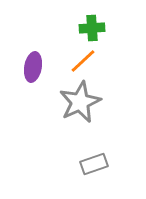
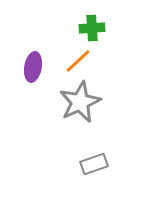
orange line: moved 5 px left
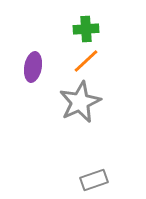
green cross: moved 6 px left, 1 px down
orange line: moved 8 px right
gray rectangle: moved 16 px down
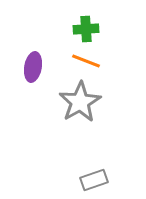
orange line: rotated 64 degrees clockwise
gray star: rotated 6 degrees counterclockwise
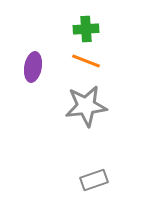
gray star: moved 6 px right, 4 px down; rotated 24 degrees clockwise
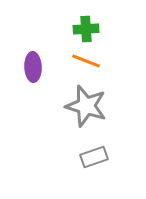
purple ellipse: rotated 12 degrees counterclockwise
gray star: rotated 24 degrees clockwise
gray rectangle: moved 23 px up
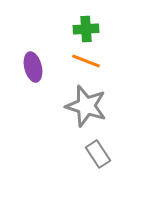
purple ellipse: rotated 12 degrees counterclockwise
gray rectangle: moved 4 px right, 3 px up; rotated 76 degrees clockwise
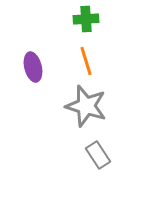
green cross: moved 10 px up
orange line: rotated 52 degrees clockwise
gray rectangle: moved 1 px down
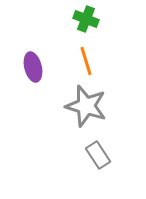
green cross: rotated 25 degrees clockwise
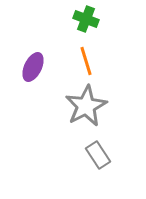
purple ellipse: rotated 40 degrees clockwise
gray star: rotated 27 degrees clockwise
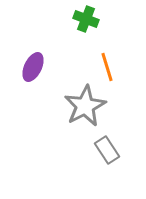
orange line: moved 21 px right, 6 px down
gray star: moved 1 px left
gray rectangle: moved 9 px right, 5 px up
